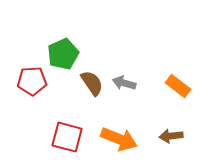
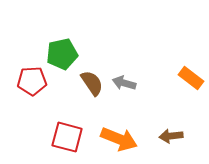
green pentagon: moved 1 px left; rotated 12 degrees clockwise
orange rectangle: moved 13 px right, 8 px up
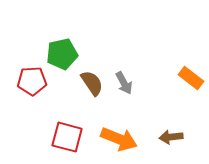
gray arrow: rotated 135 degrees counterclockwise
brown arrow: moved 1 px down
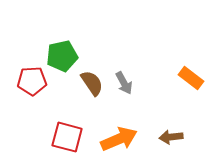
green pentagon: moved 2 px down
orange arrow: rotated 45 degrees counterclockwise
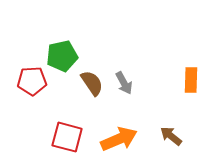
orange rectangle: moved 2 px down; rotated 55 degrees clockwise
brown arrow: moved 1 px up; rotated 45 degrees clockwise
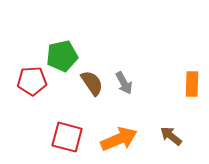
orange rectangle: moved 1 px right, 4 px down
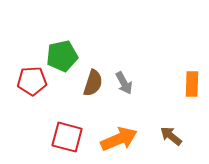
brown semicircle: moved 1 px right; rotated 52 degrees clockwise
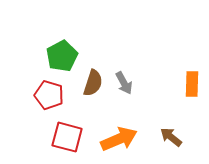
green pentagon: rotated 16 degrees counterclockwise
red pentagon: moved 17 px right, 14 px down; rotated 20 degrees clockwise
brown arrow: moved 1 px down
